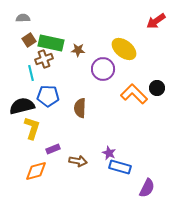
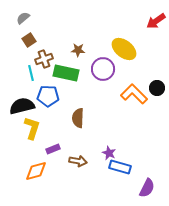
gray semicircle: rotated 40 degrees counterclockwise
green rectangle: moved 15 px right, 30 px down
brown semicircle: moved 2 px left, 10 px down
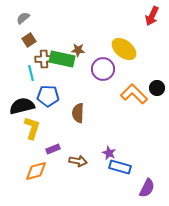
red arrow: moved 4 px left, 5 px up; rotated 30 degrees counterclockwise
brown cross: rotated 18 degrees clockwise
green rectangle: moved 4 px left, 14 px up
brown semicircle: moved 5 px up
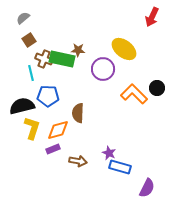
red arrow: moved 1 px down
brown cross: rotated 24 degrees clockwise
orange diamond: moved 22 px right, 41 px up
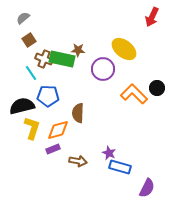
cyan line: rotated 21 degrees counterclockwise
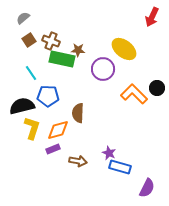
brown cross: moved 7 px right, 18 px up
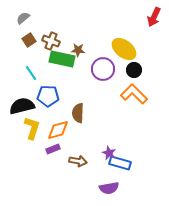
red arrow: moved 2 px right
black circle: moved 23 px left, 18 px up
blue rectangle: moved 4 px up
purple semicircle: moved 38 px left; rotated 54 degrees clockwise
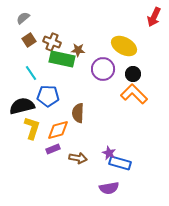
brown cross: moved 1 px right, 1 px down
yellow ellipse: moved 3 px up; rotated 10 degrees counterclockwise
black circle: moved 1 px left, 4 px down
brown arrow: moved 3 px up
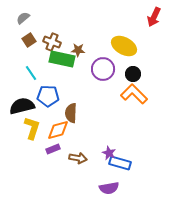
brown semicircle: moved 7 px left
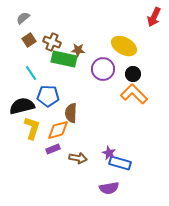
green rectangle: moved 2 px right
